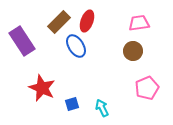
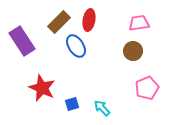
red ellipse: moved 2 px right, 1 px up; rotated 10 degrees counterclockwise
cyan arrow: rotated 18 degrees counterclockwise
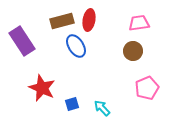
brown rectangle: moved 3 px right, 1 px up; rotated 30 degrees clockwise
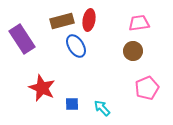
purple rectangle: moved 2 px up
blue square: rotated 16 degrees clockwise
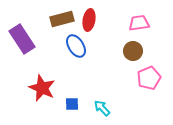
brown rectangle: moved 2 px up
pink pentagon: moved 2 px right, 10 px up
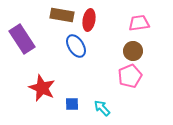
brown rectangle: moved 4 px up; rotated 25 degrees clockwise
pink pentagon: moved 19 px left, 2 px up
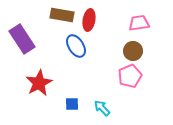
red star: moved 3 px left, 5 px up; rotated 20 degrees clockwise
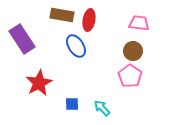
pink trapezoid: rotated 15 degrees clockwise
pink pentagon: rotated 15 degrees counterclockwise
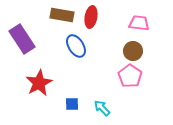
red ellipse: moved 2 px right, 3 px up
